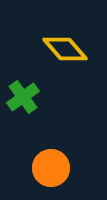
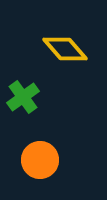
orange circle: moved 11 px left, 8 px up
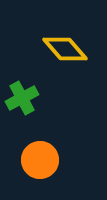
green cross: moved 1 px left, 1 px down; rotated 8 degrees clockwise
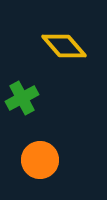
yellow diamond: moved 1 px left, 3 px up
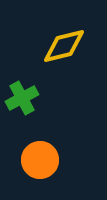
yellow diamond: rotated 63 degrees counterclockwise
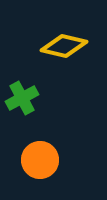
yellow diamond: rotated 27 degrees clockwise
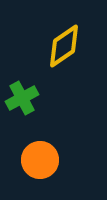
yellow diamond: rotated 48 degrees counterclockwise
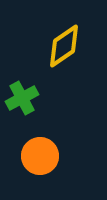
orange circle: moved 4 px up
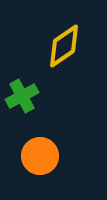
green cross: moved 2 px up
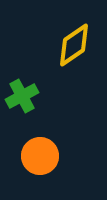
yellow diamond: moved 10 px right, 1 px up
